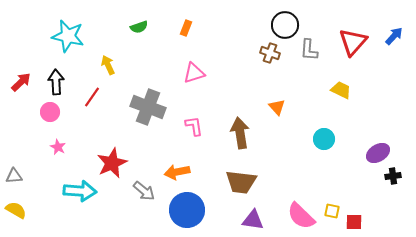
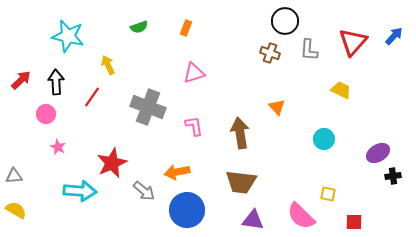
black circle: moved 4 px up
red arrow: moved 2 px up
pink circle: moved 4 px left, 2 px down
yellow square: moved 4 px left, 17 px up
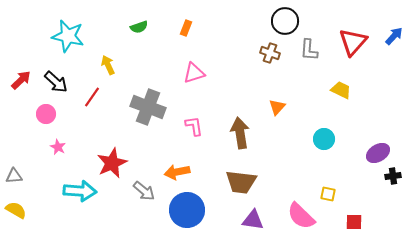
black arrow: rotated 135 degrees clockwise
orange triangle: rotated 24 degrees clockwise
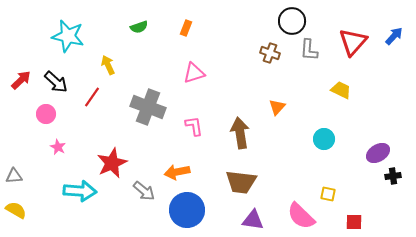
black circle: moved 7 px right
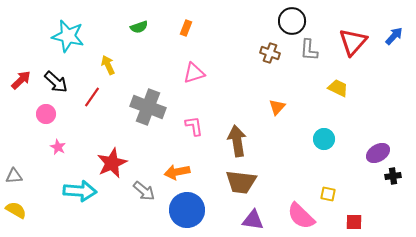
yellow trapezoid: moved 3 px left, 2 px up
brown arrow: moved 3 px left, 8 px down
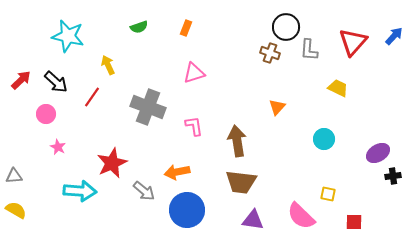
black circle: moved 6 px left, 6 px down
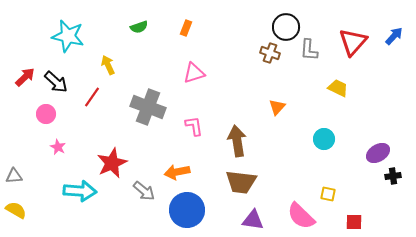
red arrow: moved 4 px right, 3 px up
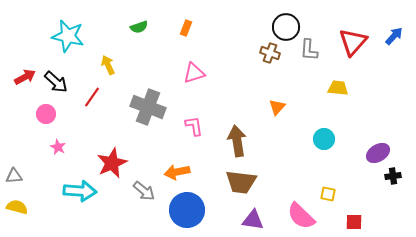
red arrow: rotated 15 degrees clockwise
yellow trapezoid: rotated 20 degrees counterclockwise
yellow semicircle: moved 1 px right, 3 px up; rotated 15 degrees counterclockwise
